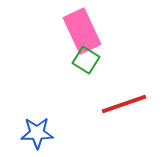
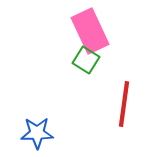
pink rectangle: moved 8 px right
red line: rotated 63 degrees counterclockwise
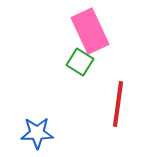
green square: moved 6 px left, 2 px down
red line: moved 6 px left
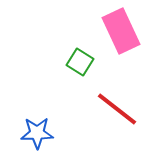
pink rectangle: moved 31 px right
red line: moved 1 px left, 5 px down; rotated 60 degrees counterclockwise
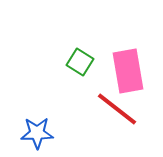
pink rectangle: moved 7 px right, 40 px down; rotated 15 degrees clockwise
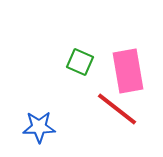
green square: rotated 8 degrees counterclockwise
blue star: moved 2 px right, 6 px up
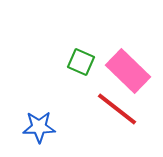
green square: moved 1 px right
pink rectangle: rotated 36 degrees counterclockwise
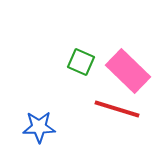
red line: rotated 21 degrees counterclockwise
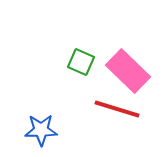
blue star: moved 2 px right, 3 px down
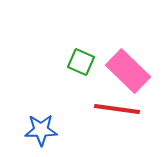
red line: rotated 9 degrees counterclockwise
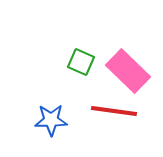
red line: moved 3 px left, 2 px down
blue star: moved 10 px right, 10 px up
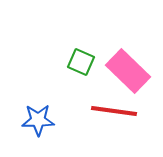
blue star: moved 13 px left
